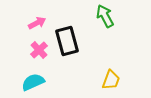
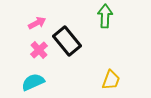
green arrow: rotated 30 degrees clockwise
black rectangle: rotated 24 degrees counterclockwise
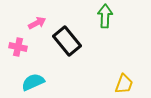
pink cross: moved 21 px left, 3 px up; rotated 36 degrees counterclockwise
yellow trapezoid: moved 13 px right, 4 px down
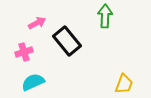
pink cross: moved 6 px right, 5 px down; rotated 30 degrees counterclockwise
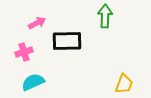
black rectangle: rotated 52 degrees counterclockwise
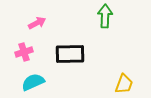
black rectangle: moved 3 px right, 13 px down
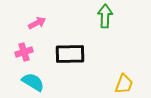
cyan semicircle: rotated 55 degrees clockwise
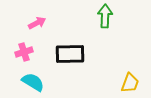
yellow trapezoid: moved 6 px right, 1 px up
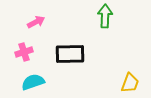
pink arrow: moved 1 px left, 1 px up
cyan semicircle: rotated 50 degrees counterclockwise
